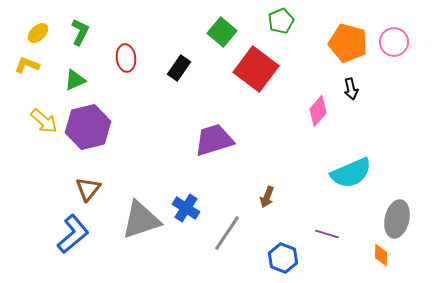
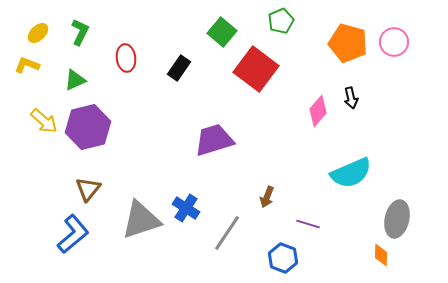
black arrow: moved 9 px down
purple line: moved 19 px left, 10 px up
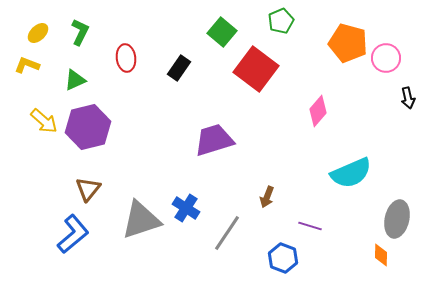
pink circle: moved 8 px left, 16 px down
black arrow: moved 57 px right
purple line: moved 2 px right, 2 px down
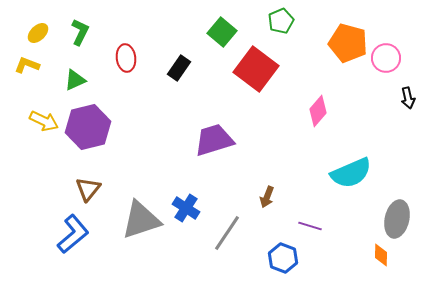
yellow arrow: rotated 16 degrees counterclockwise
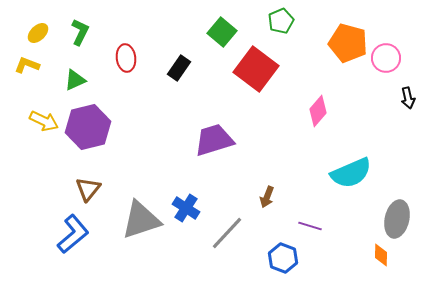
gray line: rotated 9 degrees clockwise
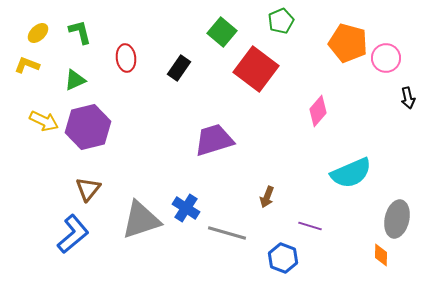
green L-shape: rotated 40 degrees counterclockwise
gray line: rotated 63 degrees clockwise
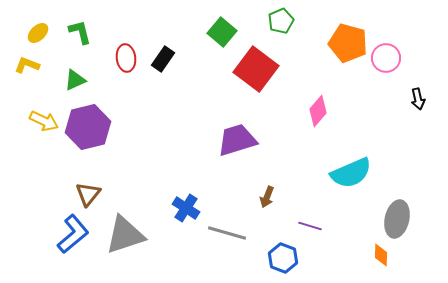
black rectangle: moved 16 px left, 9 px up
black arrow: moved 10 px right, 1 px down
purple trapezoid: moved 23 px right
brown triangle: moved 5 px down
gray triangle: moved 16 px left, 15 px down
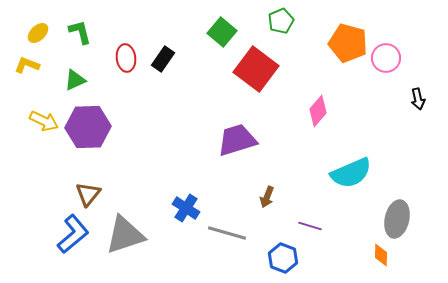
purple hexagon: rotated 12 degrees clockwise
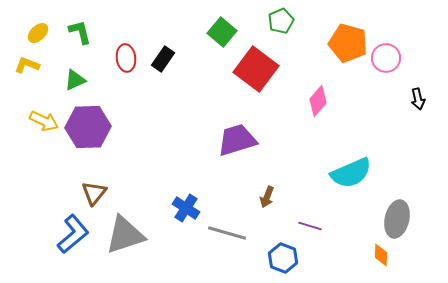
pink diamond: moved 10 px up
brown triangle: moved 6 px right, 1 px up
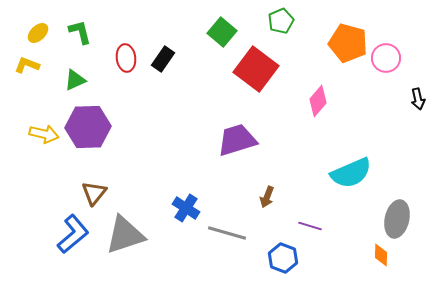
yellow arrow: moved 13 px down; rotated 12 degrees counterclockwise
